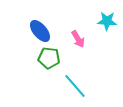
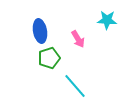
cyan star: moved 1 px up
blue ellipse: rotated 30 degrees clockwise
green pentagon: rotated 25 degrees counterclockwise
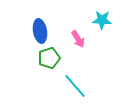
cyan star: moved 5 px left
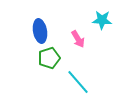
cyan line: moved 3 px right, 4 px up
